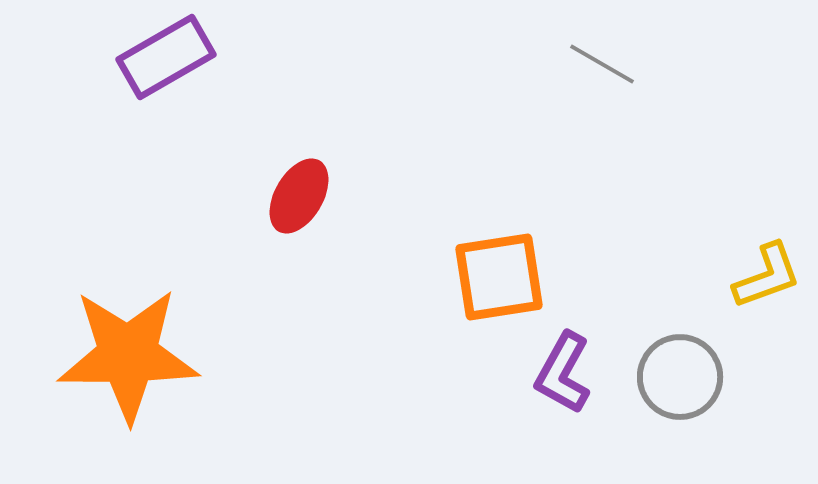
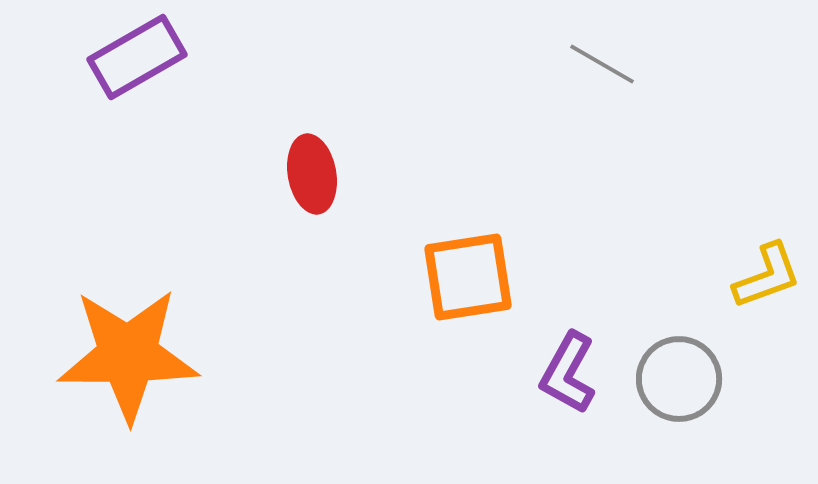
purple rectangle: moved 29 px left
red ellipse: moved 13 px right, 22 px up; rotated 40 degrees counterclockwise
orange square: moved 31 px left
purple L-shape: moved 5 px right
gray circle: moved 1 px left, 2 px down
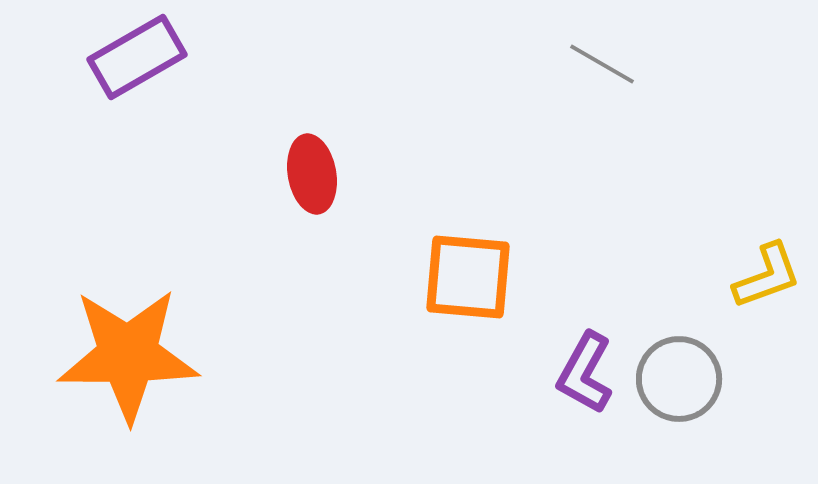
orange square: rotated 14 degrees clockwise
purple L-shape: moved 17 px right
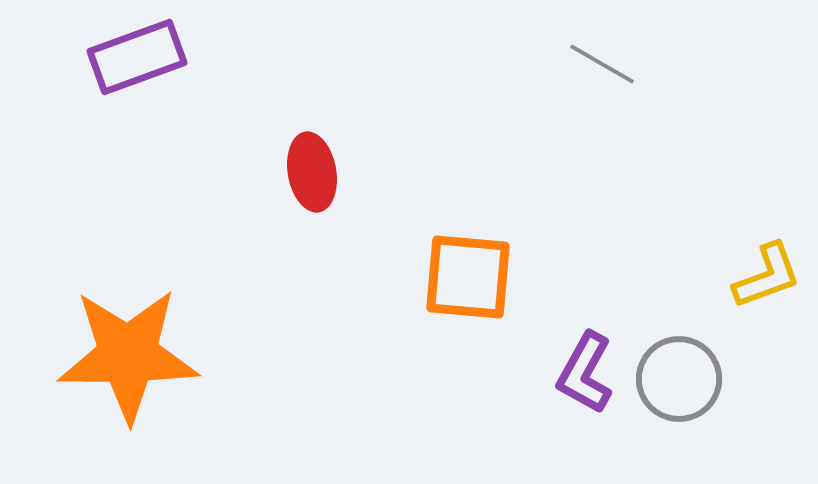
purple rectangle: rotated 10 degrees clockwise
red ellipse: moved 2 px up
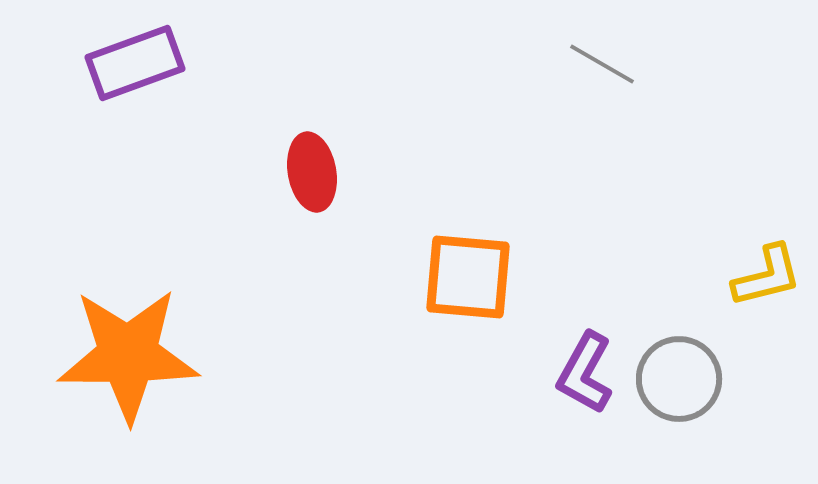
purple rectangle: moved 2 px left, 6 px down
yellow L-shape: rotated 6 degrees clockwise
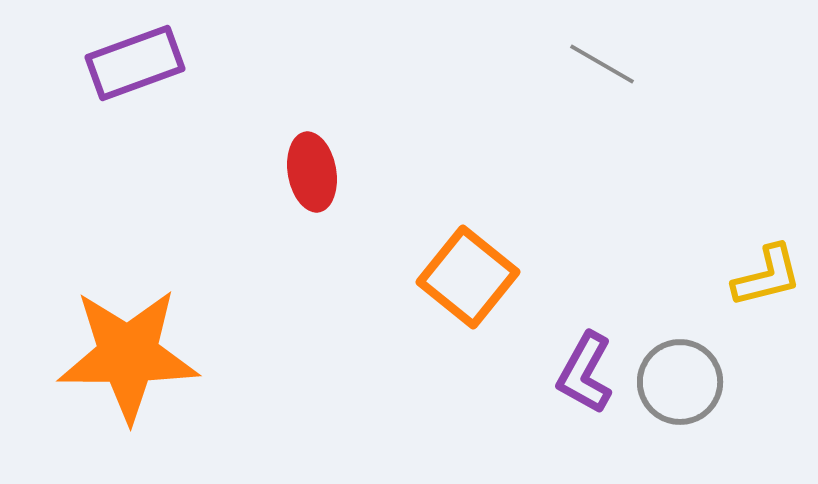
orange square: rotated 34 degrees clockwise
gray circle: moved 1 px right, 3 px down
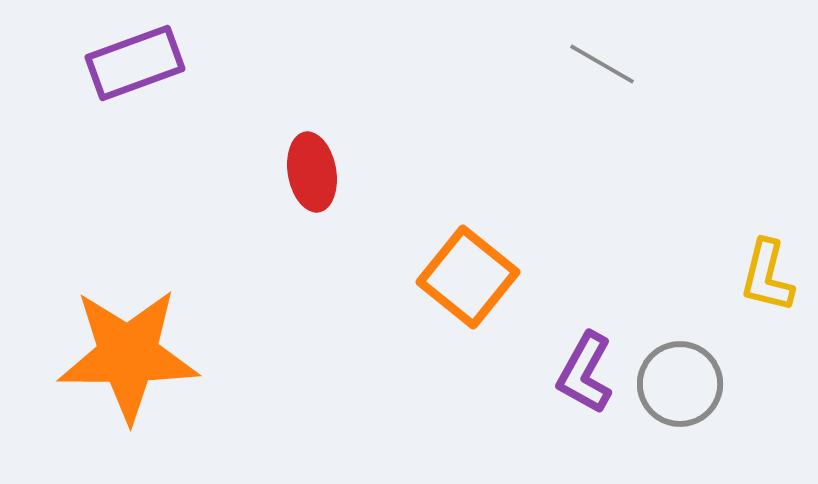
yellow L-shape: rotated 118 degrees clockwise
gray circle: moved 2 px down
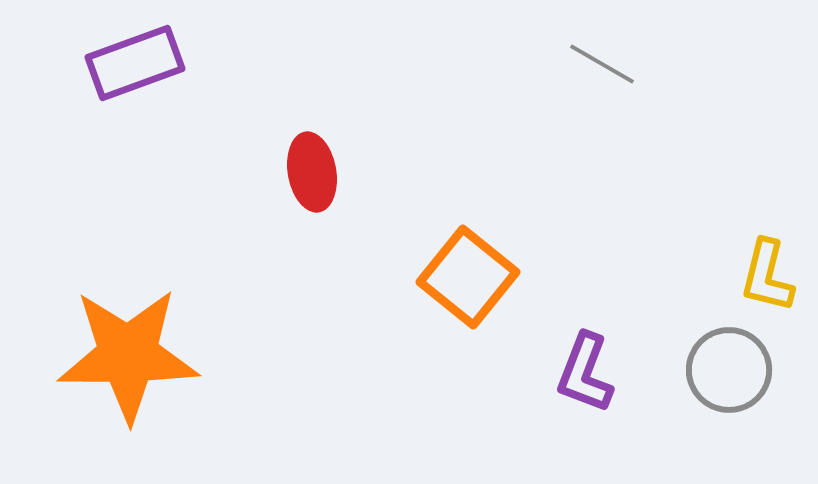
purple L-shape: rotated 8 degrees counterclockwise
gray circle: moved 49 px right, 14 px up
